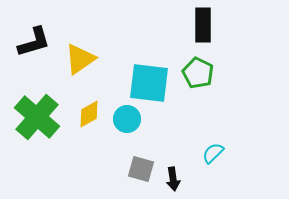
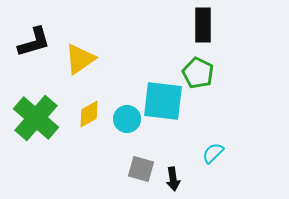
cyan square: moved 14 px right, 18 px down
green cross: moved 1 px left, 1 px down
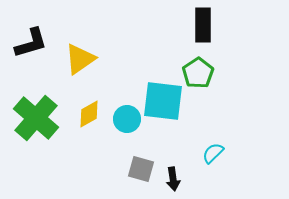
black L-shape: moved 3 px left, 1 px down
green pentagon: rotated 12 degrees clockwise
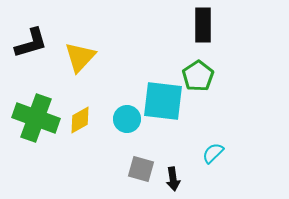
yellow triangle: moved 2 px up; rotated 12 degrees counterclockwise
green pentagon: moved 3 px down
yellow diamond: moved 9 px left, 6 px down
green cross: rotated 21 degrees counterclockwise
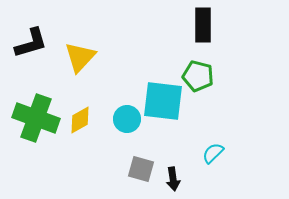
green pentagon: rotated 24 degrees counterclockwise
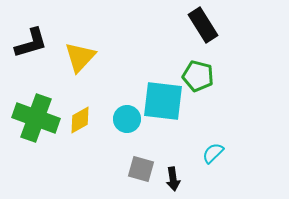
black rectangle: rotated 32 degrees counterclockwise
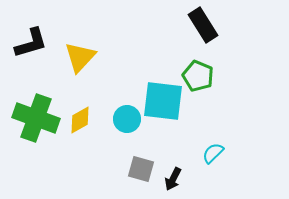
green pentagon: rotated 8 degrees clockwise
black arrow: rotated 35 degrees clockwise
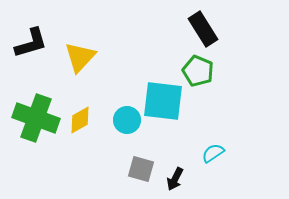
black rectangle: moved 4 px down
green pentagon: moved 5 px up
cyan circle: moved 1 px down
cyan semicircle: rotated 10 degrees clockwise
black arrow: moved 2 px right
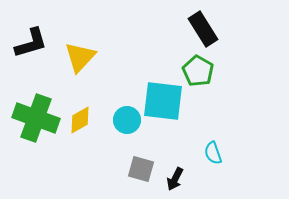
green pentagon: rotated 8 degrees clockwise
cyan semicircle: rotated 75 degrees counterclockwise
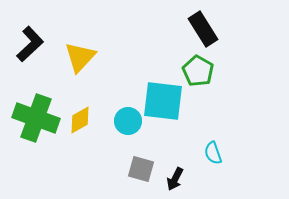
black L-shape: moved 1 px left, 1 px down; rotated 27 degrees counterclockwise
cyan circle: moved 1 px right, 1 px down
